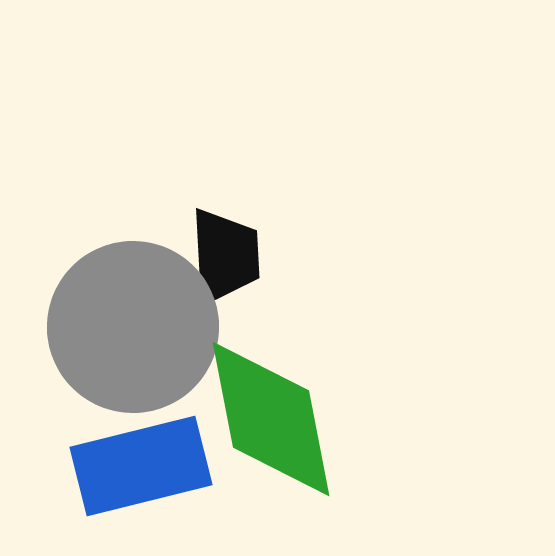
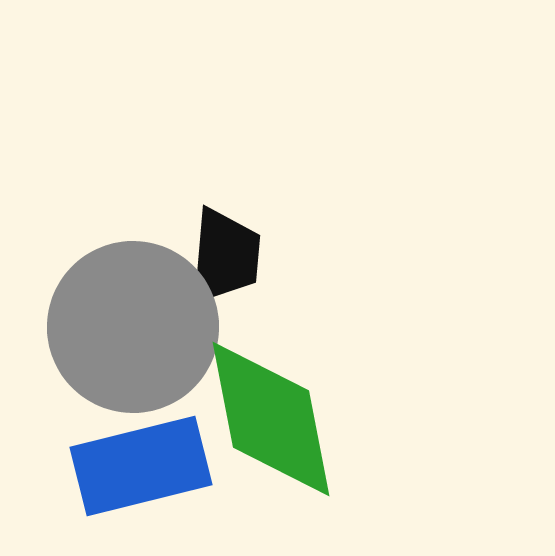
black trapezoid: rotated 8 degrees clockwise
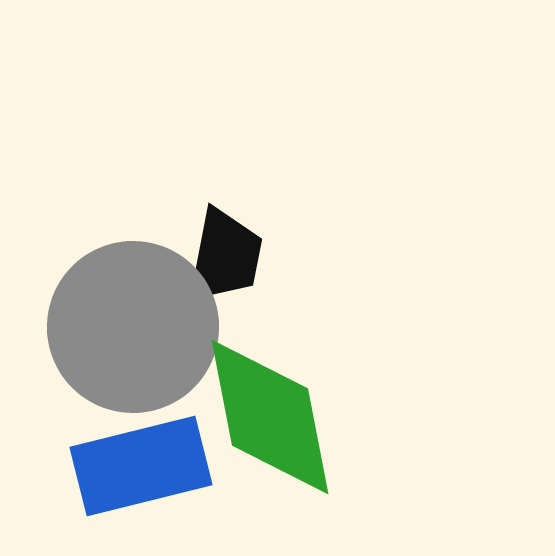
black trapezoid: rotated 6 degrees clockwise
green diamond: moved 1 px left, 2 px up
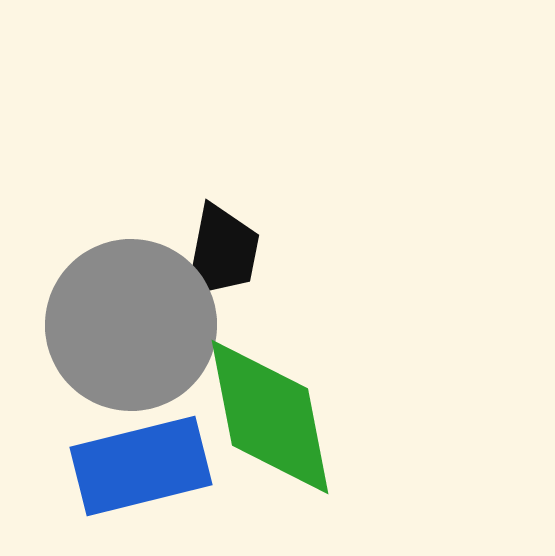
black trapezoid: moved 3 px left, 4 px up
gray circle: moved 2 px left, 2 px up
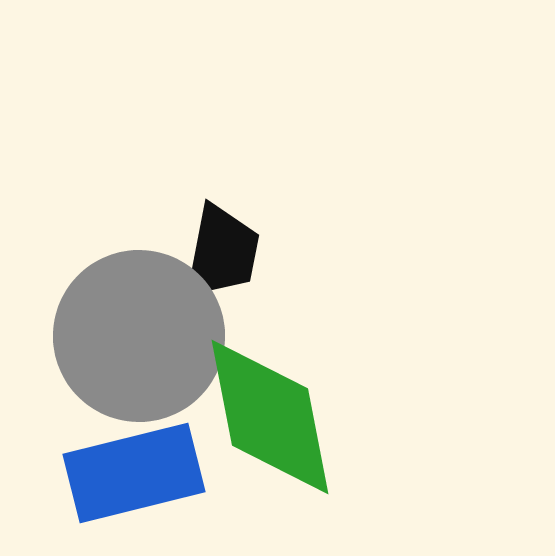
gray circle: moved 8 px right, 11 px down
blue rectangle: moved 7 px left, 7 px down
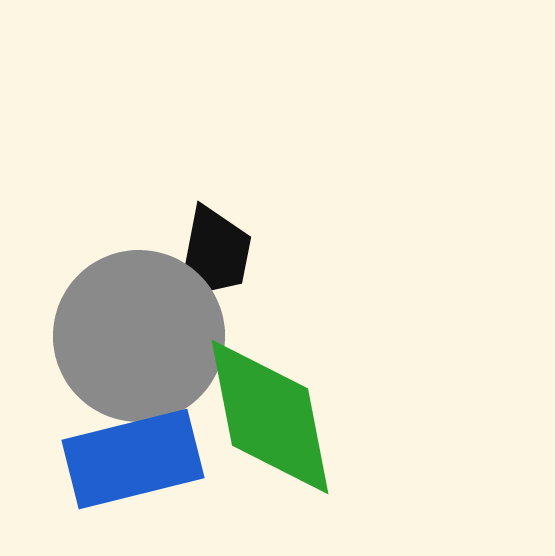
black trapezoid: moved 8 px left, 2 px down
blue rectangle: moved 1 px left, 14 px up
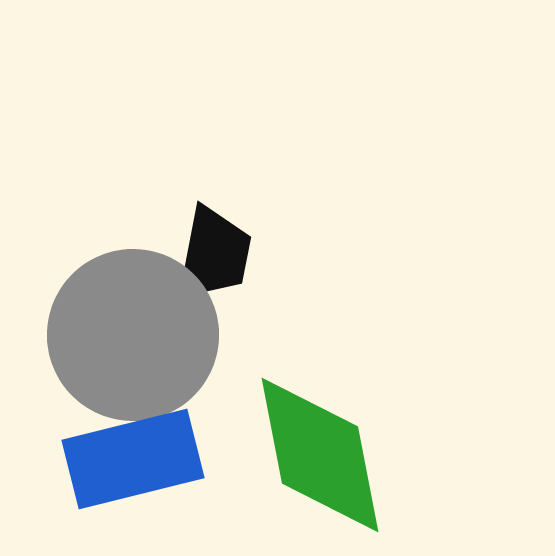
gray circle: moved 6 px left, 1 px up
green diamond: moved 50 px right, 38 px down
